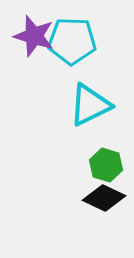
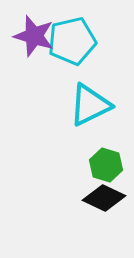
cyan pentagon: rotated 15 degrees counterclockwise
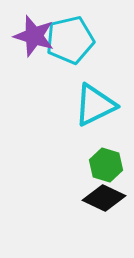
cyan pentagon: moved 2 px left, 1 px up
cyan triangle: moved 5 px right
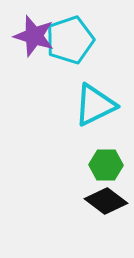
cyan pentagon: rotated 6 degrees counterclockwise
green hexagon: rotated 16 degrees counterclockwise
black diamond: moved 2 px right, 3 px down; rotated 12 degrees clockwise
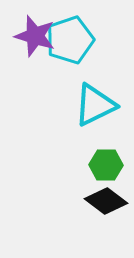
purple star: moved 1 px right
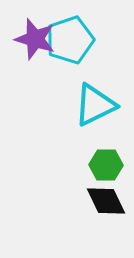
purple star: moved 3 px down
black diamond: rotated 27 degrees clockwise
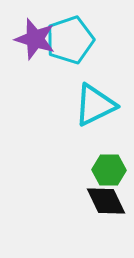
green hexagon: moved 3 px right, 5 px down
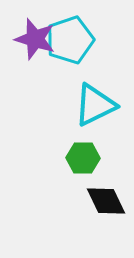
green hexagon: moved 26 px left, 12 px up
